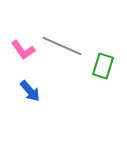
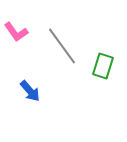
gray line: rotated 30 degrees clockwise
pink L-shape: moved 7 px left, 18 px up
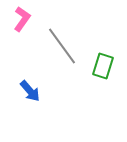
pink L-shape: moved 6 px right, 13 px up; rotated 110 degrees counterclockwise
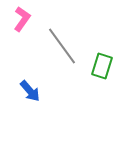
green rectangle: moved 1 px left
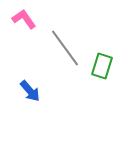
pink L-shape: moved 2 px right; rotated 70 degrees counterclockwise
gray line: moved 3 px right, 2 px down
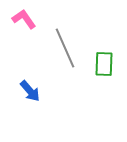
gray line: rotated 12 degrees clockwise
green rectangle: moved 2 px right, 2 px up; rotated 15 degrees counterclockwise
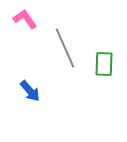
pink L-shape: moved 1 px right
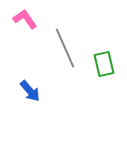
green rectangle: rotated 15 degrees counterclockwise
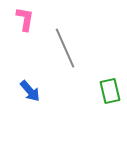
pink L-shape: rotated 45 degrees clockwise
green rectangle: moved 6 px right, 27 px down
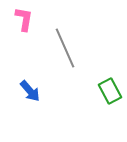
pink L-shape: moved 1 px left
green rectangle: rotated 15 degrees counterclockwise
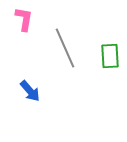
green rectangle: moved 35 px up; rotated 25 degrees clockwise
